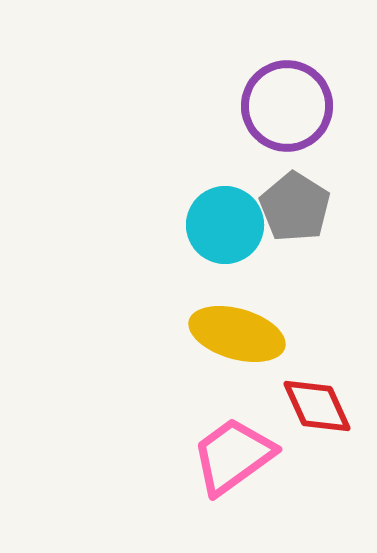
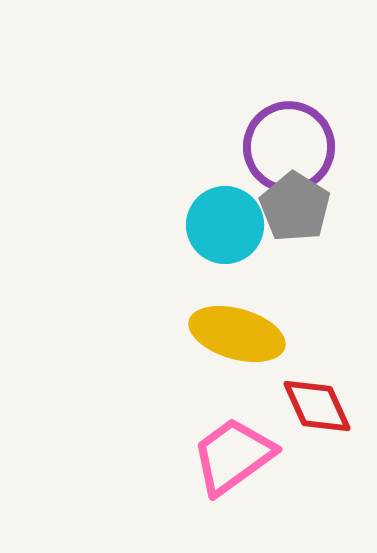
purple circle: moved 2 px right, 41 px down
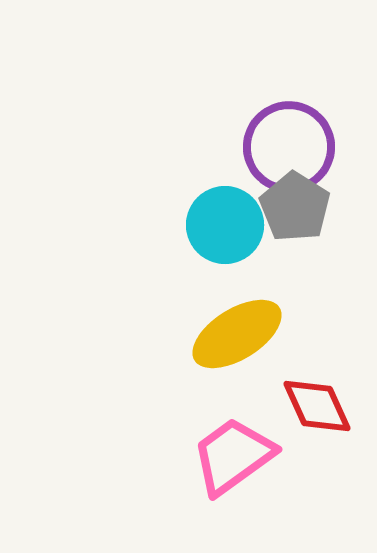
yellow ellipse: rotated 48 degrees counterclockwise
